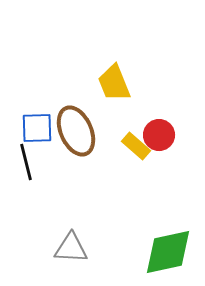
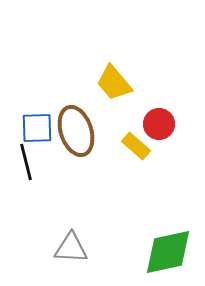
yellow trapezoid: rotated 18 degrees counterclockwise
brown ellipse: rotated 6 degrees clockwise
red circle: moved 11 px up
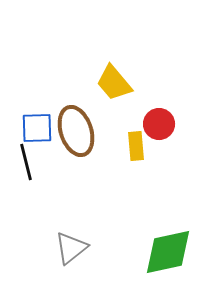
yellow rectangle: rotated 44 degrees clockwise
gray triangle: rotated 42 degrees counterclockwise
